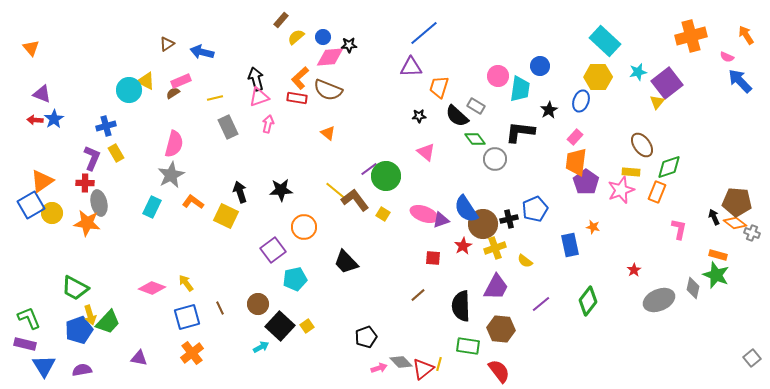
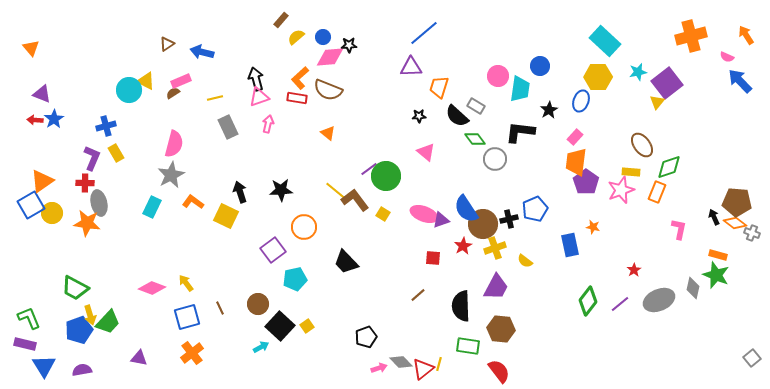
purple line at (541, 304): moved 79 px right
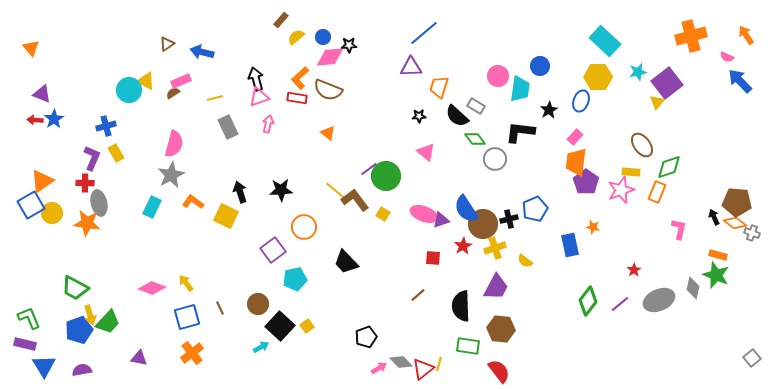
pink arrow at (379, 368): rotated 14 degrees counterclockwise
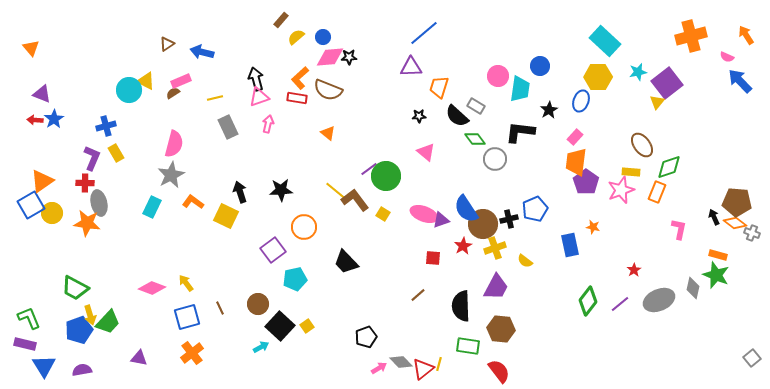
black star at (349, 45): moved 12 px down
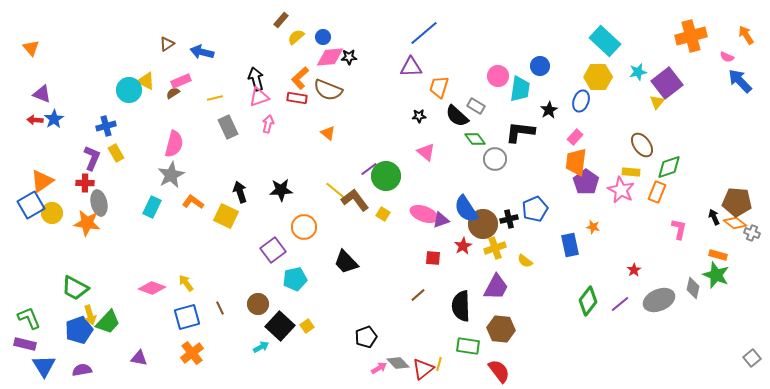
pink star at (621, 190): rotated 24 degrees counterclockwise
gray diamond at (401, 362): moved 3 px left, 1 px down
